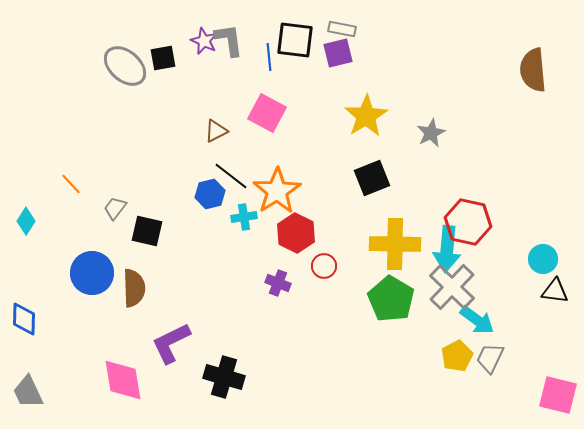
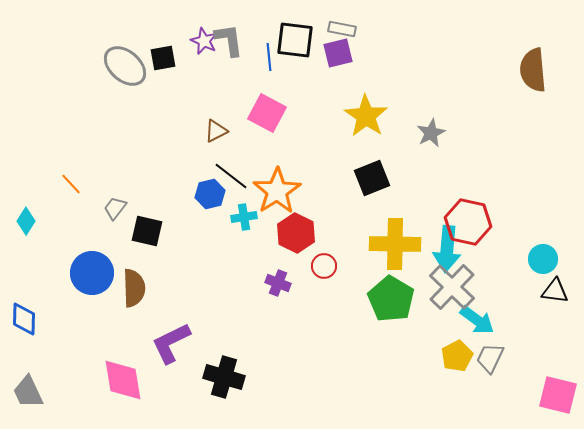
yellow star at (366, 116): rotated 6 degrees counterclockwise
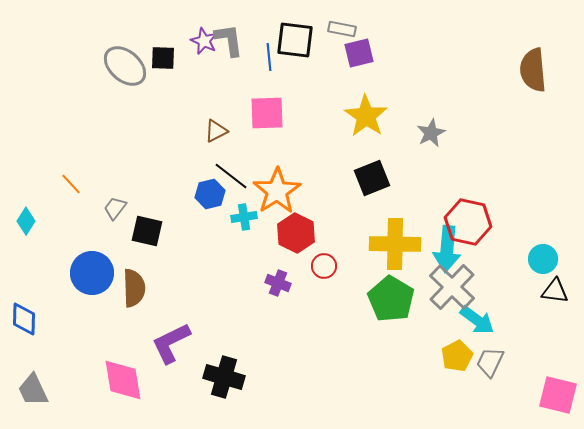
purple square at (338, 53): moved 21 px right
black square at (163, 58): rotated 12 degrees clockwise
pink square at (267, 113): rotated 30 degrees counterclockwise
gray trapezoid at (490, 358): moved 4 px down
gray trapezoid at (28, 392): moved 5 px right, 2 px up
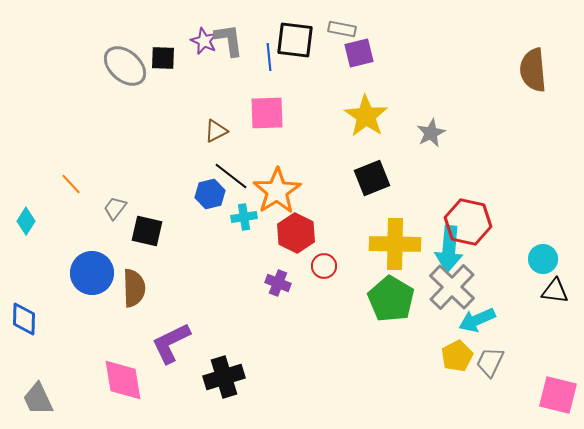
cyan arrow at (447, 249): moved 2 px right
cyan arrow at (477, 320): rotated 120 degrees clockwise
black cross at (224, 377): rotated 33 degrees counterclockwise
gray trapezoid at (33, 390): moved 5 px right, 9 px down
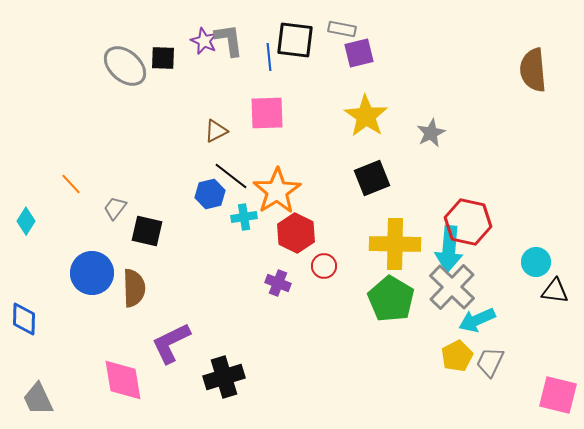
cyan circle at (543, 259): moved 7 px left, 3 px down
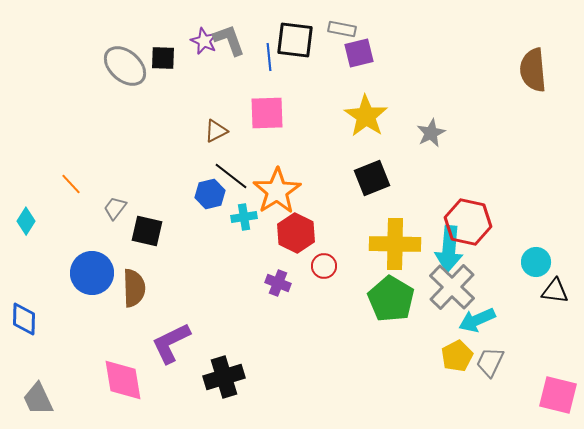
gray L-shape at (229, 40): rotated 12 degrees counterclockwise
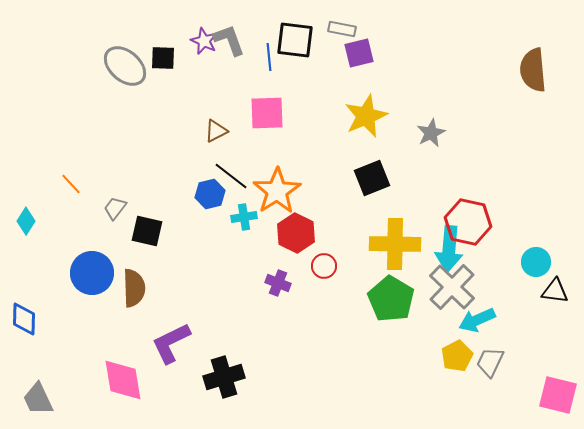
yellow star at (366, 116): rotated 15 degrees clockwise
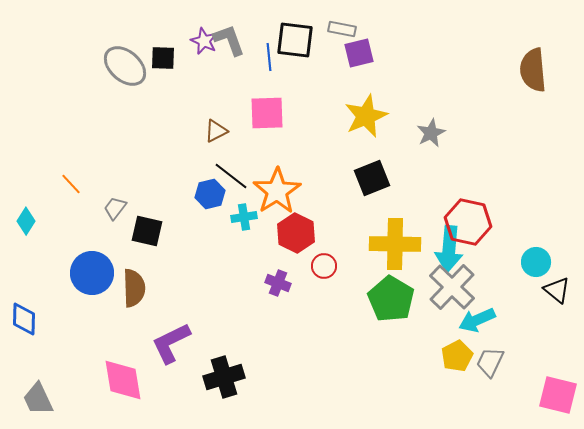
black triangle at (555, 291): moved 2 px right, 1 px up; rotated 32 degrees clockwise
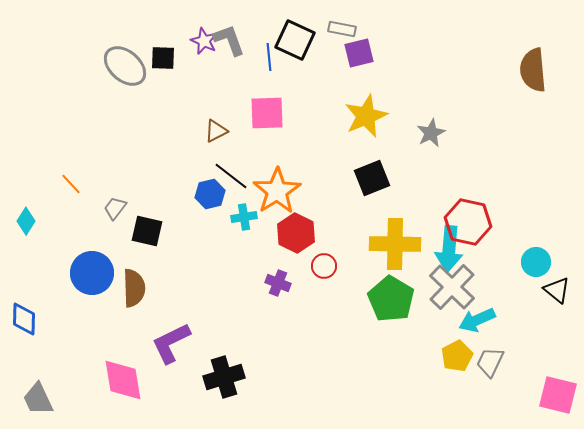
black square at (295, 40): rotated 18 degrees clockwise
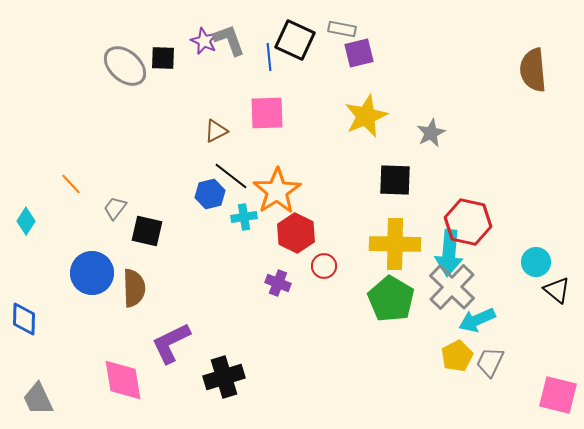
black square at (372, 178): moved 23 px right, 2 px down; rotated 24 degrees clockwise
cyan arrow at (449, 249): moved 4 px down
